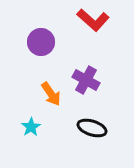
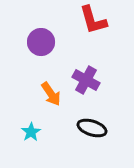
red L-shape: rotated 32 degrees clockwise
cyan star: moved 5 px down
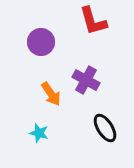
red L-shape: moved 1 px down
black ellipse: moved 13 px right; rotated 40 degrees clockwise
cyan star: moved 8 px right, 1 px down; rotated 24 degrees counterclockwise
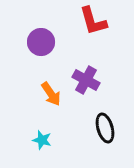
black ellipse: rotated 16 degrees clockwise
cyan star: moved 3 px right, 7 px down
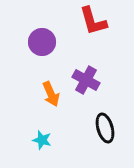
purple circle: moved 1 px right
orange arrow: rotated 10 degrees clockwise
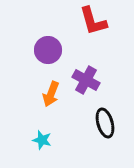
purple circle: moved 6 px right, 8 px down
orange arrow: rotated 45 degrees clockwise
black ellipse: moved 5 px up
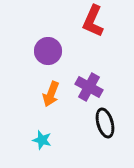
red L-shape: rotated 40 degrees clockwise
purple circle: moved 1 px down
purple cross: moved 3 px right, 7 px down
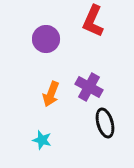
purple circle: moved 2 px left, 12 px up
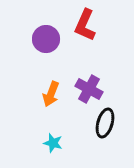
red L-shape: moved 8 px left, 4 px down
purple cross: moved 2 px down
black ellipse: rotated 32 degrees clockwise
cyan star: moved 11 px right, 3 px down
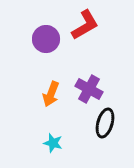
red L-shape: rotated 144 degrees counterclockwise
